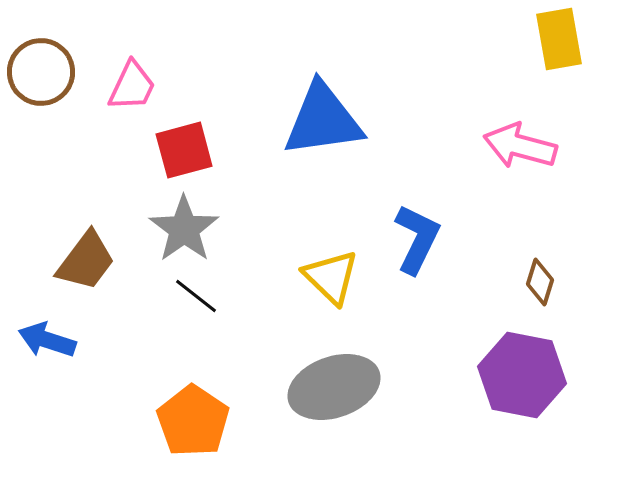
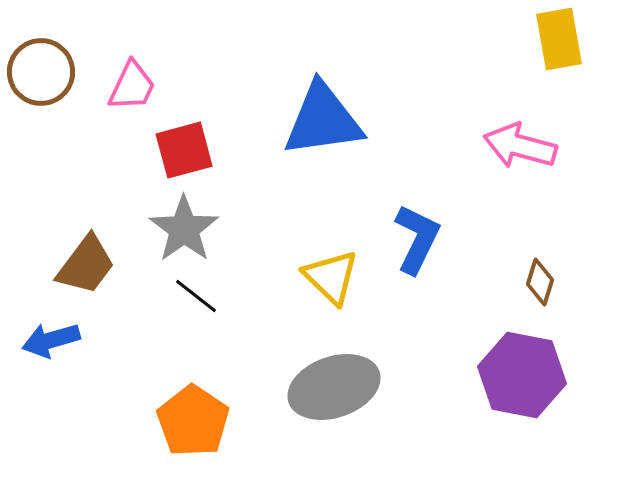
brown trapezoid: moved 4 px down
blue arrow: moved 4 px right; rotated 34 degrees counterclockwise
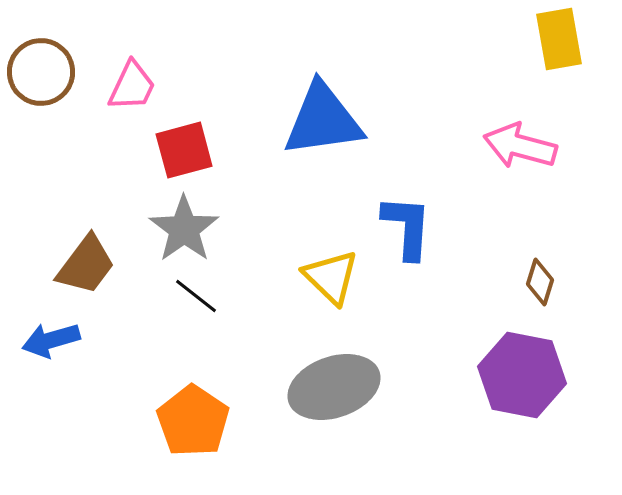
blue L-shape: moved 10 px left, 12 px up; rotated 22 degrees counterclockwise
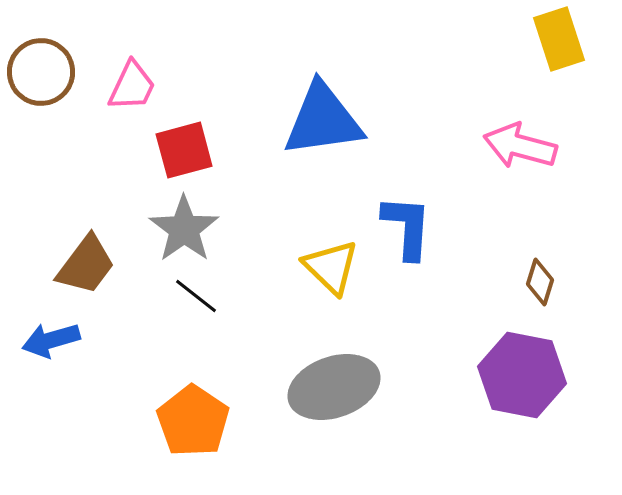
yellow rectangle: rotated 8 degrees counterclockwise
yellow triangle: moved 10 px up
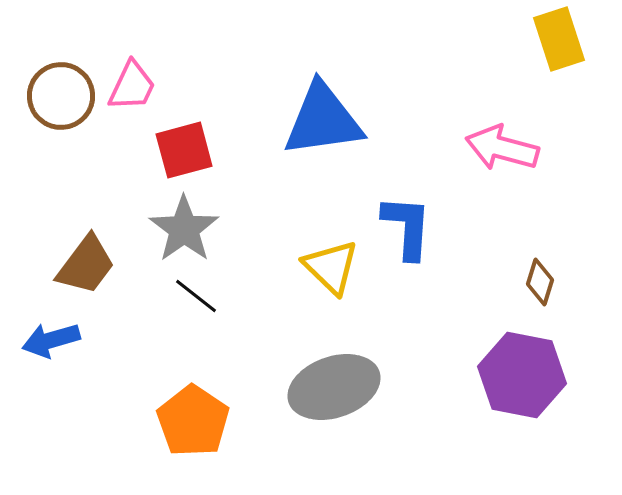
brown circle: moved 20 px right, 24 px down
pink arrow: moved 18 px left, 2 px down
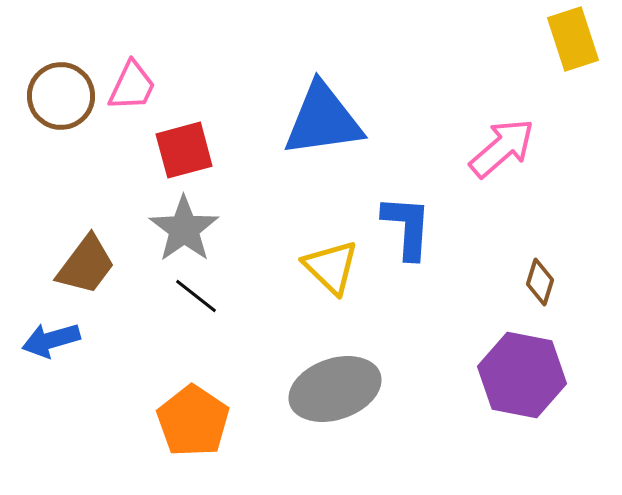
yellow rectangle: moved 14 px right
pink arrow: rotated 124 degrees clockwise
gray ellipse: moved 1 px right, 2 px down
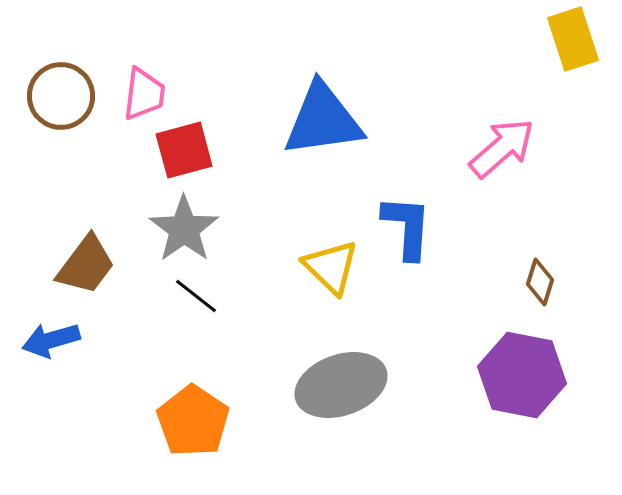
pink trapezoid: moved 12 px right, 8 px down; rotated 18 degrees counterclockwise
gray ellipse: moved 6 px right, 4 px up
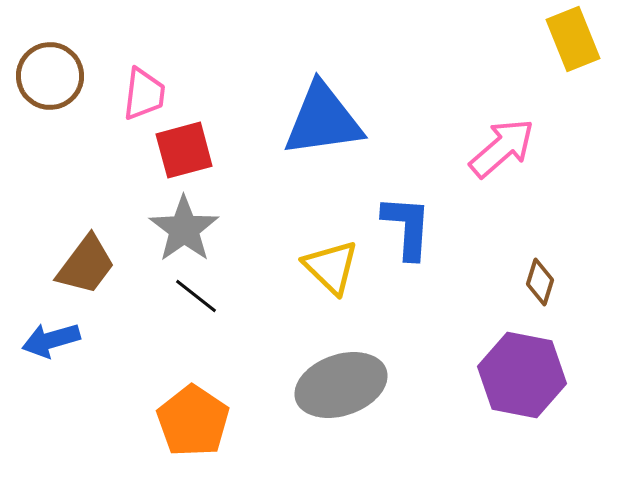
yellow rectangle: rotated 4 degrees counterclockwise
brown circle: moved 11 px left, 20 px up
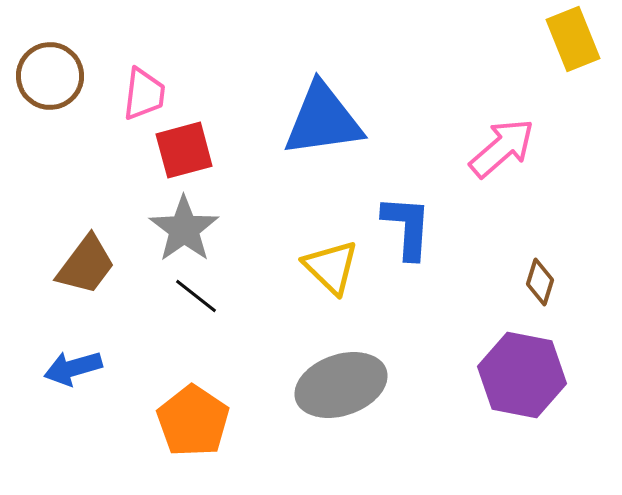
blue arrow: moved 22 px right, 28 px down
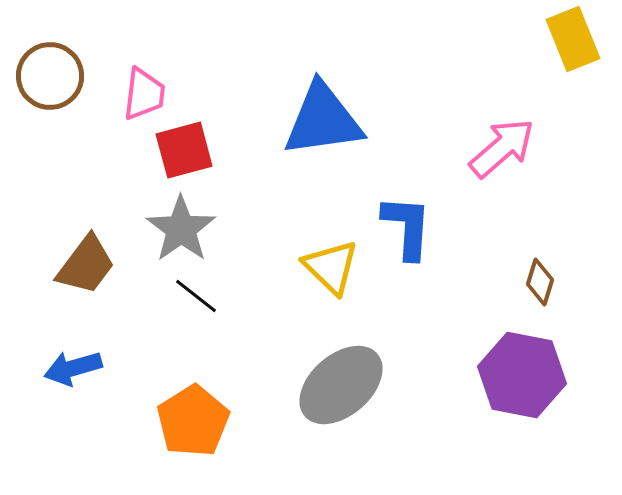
gray star: moved 3 px left
gray ellipse: rotated 22 degrees counterclockwise
orange pentagon: rotated 6 degrees clockwise
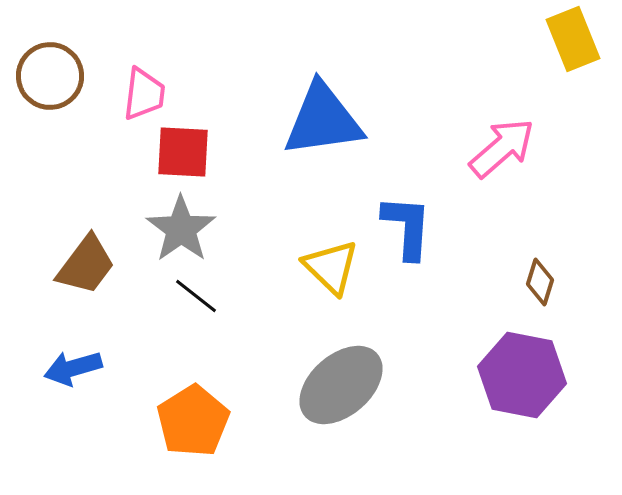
red square: moved 1 px left, 2 px down; rotated 18 degrees clockwise
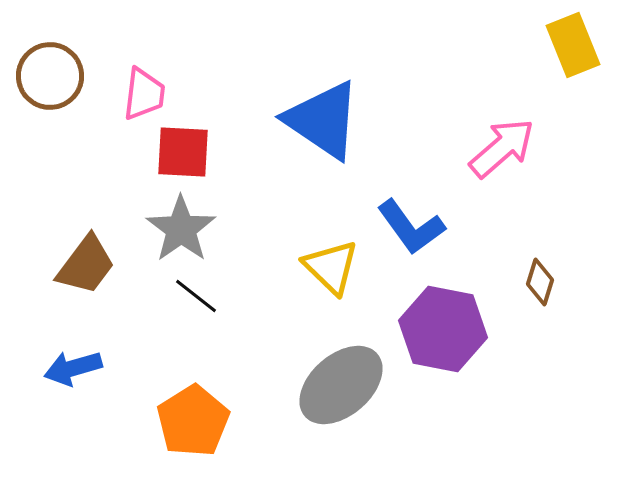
yellow rectangle: moved 6 px down
blue triangle: rotated 42 degrees clockwise
blue L-shape: moved 4 px right; rotated 140 degrees clockwise
purple hexagon: moved 79 px left, 46 px up
